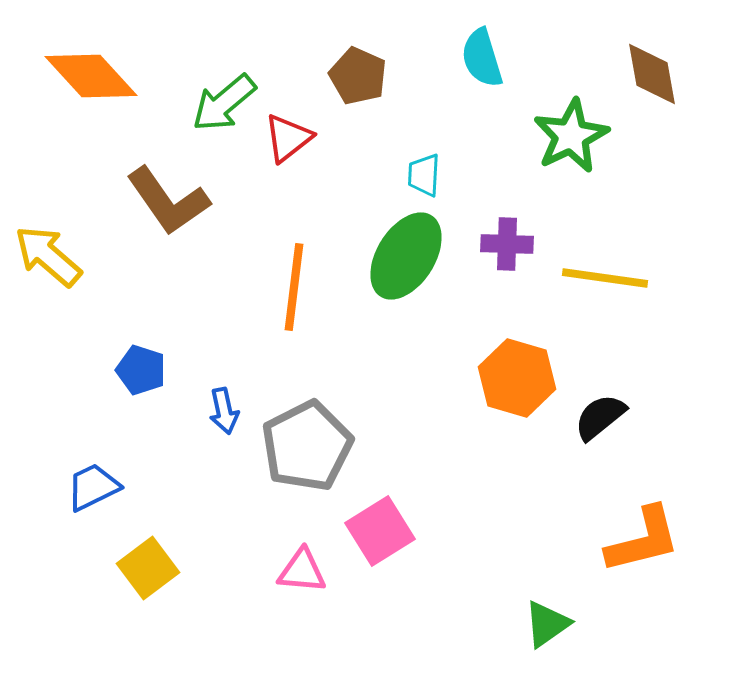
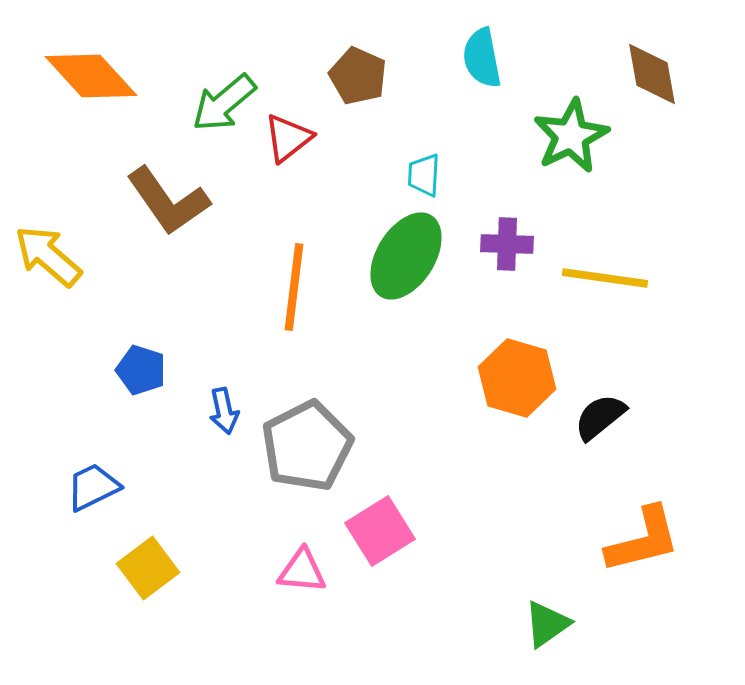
cyan semicircle: rotated 6 degrees clockwise
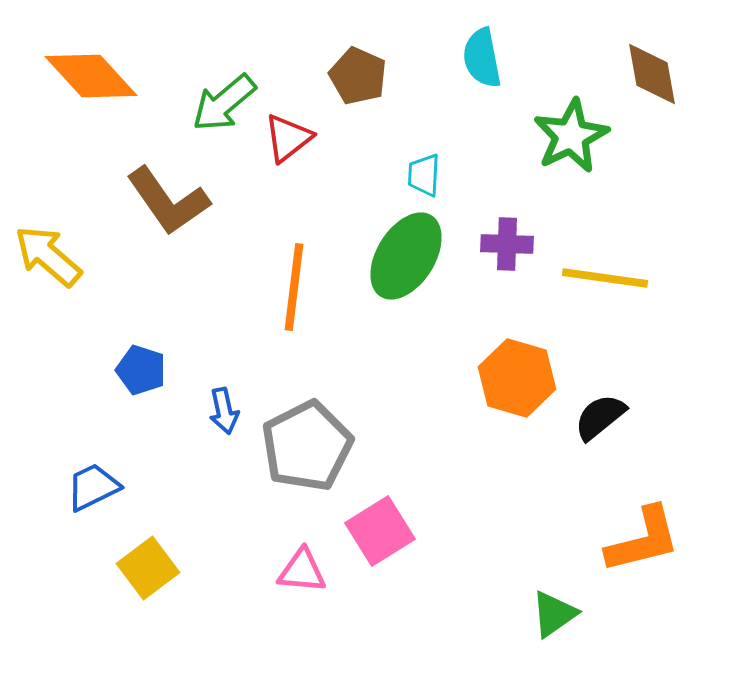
green triangle: moved 7 px right, 10 px up
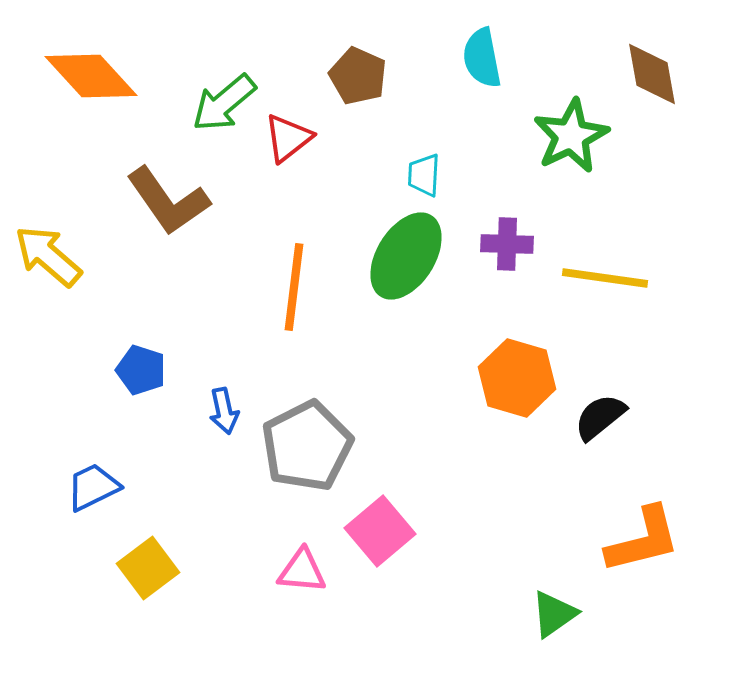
pink square: rotated 8 degrees counterclockwise
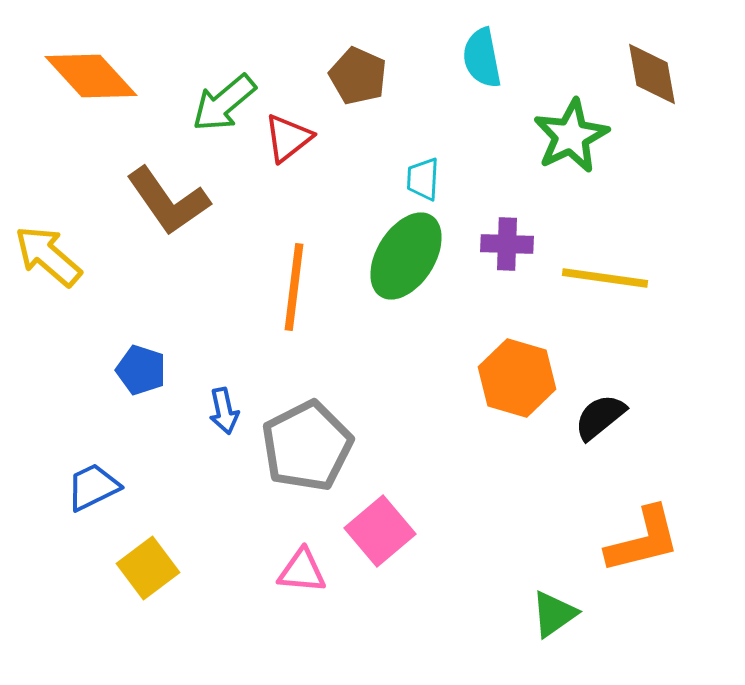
cyan trapezoid: moved 1 px left, 4 px down
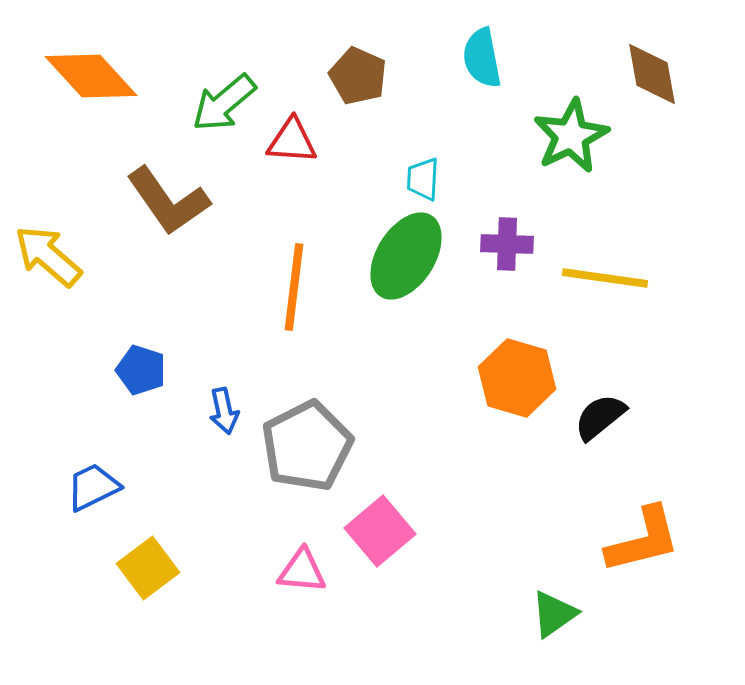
red triangle: moved 4 px right, 3 px down; rotated 42 degrees clockwise
